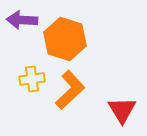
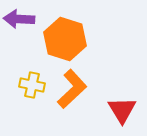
purple arrow: moved 3 px left, 1 px up
yellow cross: moved 6 px down; rotated 20 degrees clockwise
orange L-shape: moved 2 px right, 1 px up
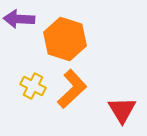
yellow cross: moved 1 px right, 1 px down; rotated 15 degrees clockwise
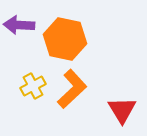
purple arrow: moved 6 px down
orange hexagon: rotated 6 degrees counterclockwise
yellow cross: rotated 35 degrees clockwise
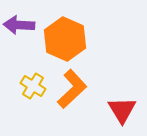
orange hexagon: rotated 12 degrees clockwise
yellow cross: rotated 30 degrees counterclockwise
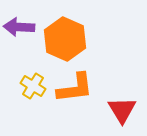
purple arrow: moved 2 px down
orange L-shape: moved 3 px right, 1 px up; rotated 36 degrees clockwise
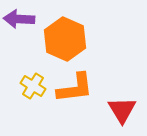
purple arrow: moved 8 px up
